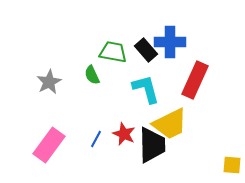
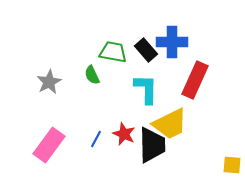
blue cross: moved 2 px right
cyan L-shape: rotated 16 degrees clockwise
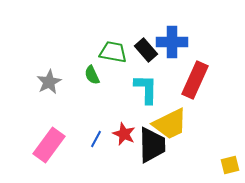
yellow square: moved 2 px left; rotated 18 degrees counterclockwise
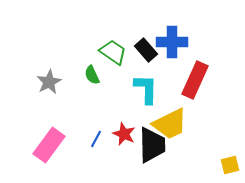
green trapezoid: rotated 24 degrees clockwise
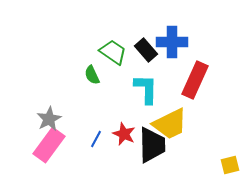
gray star: moved 37 px down
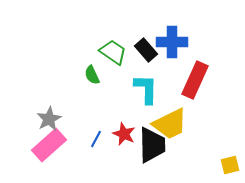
pink rectangle: rotated 12 degrees clockwise
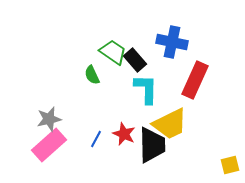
blue cross: rotated 12 degrees clockwise
black rectangle: moved 11 px left, 10 px down
gray star: rotated 15 degrees clockwise
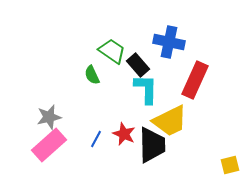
blue cross: moved 3 px left
green trapezoid: moved 1 px left, 1 px up
black rectangle: moved 3 px right, 5 px down
gray star: moved 2 px up
yellow trapezoid: moved 3 px up
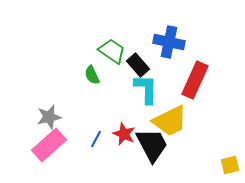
black trapezoid: rotated 27 degrees counterclockwise
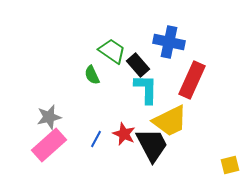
red rectangle: moved 3 px left
